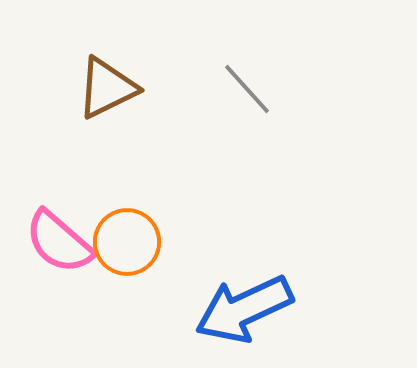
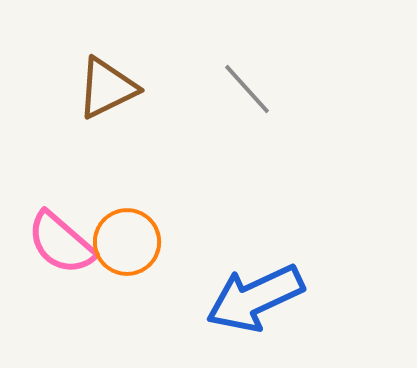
pink semicircle: moved 2 px right, 1 px down
blue arrow: moved 11 px right, 11 px up
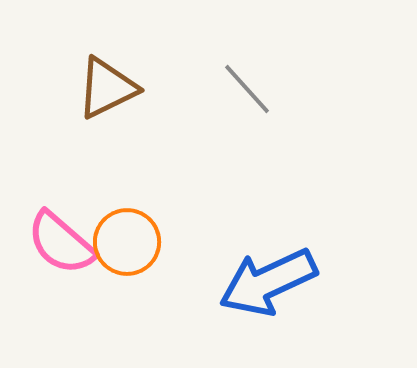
blue arrow: moved 13 px right, 16 px up
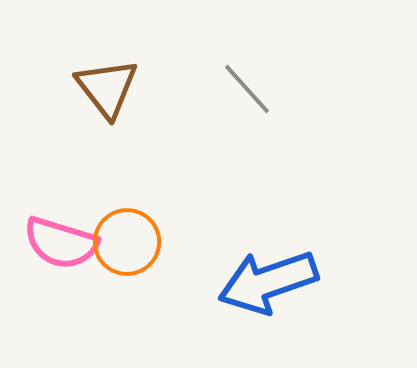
brown triangle: rotated 42 degrees counterclockwise
pink semicircle: rotated 24 degrees counterclockwise
blue arrow: rotated 6 degrees clockwise
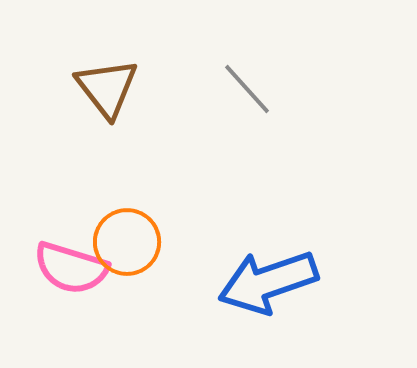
pink semicircle: moved 10 px right, 25 px down
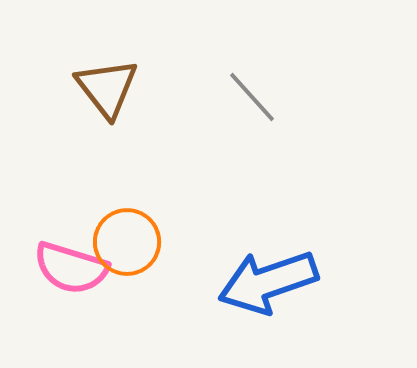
gray line: moved 5 px right, 8 px down
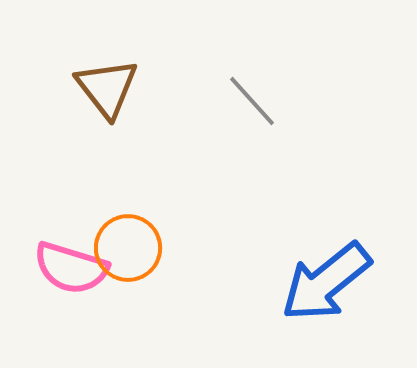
gray line: moved 4 px down
orange circle: moved 1 px right, 6 px down
blue arrow: moved 58 px right; rotated 20 degrees counterclockwise
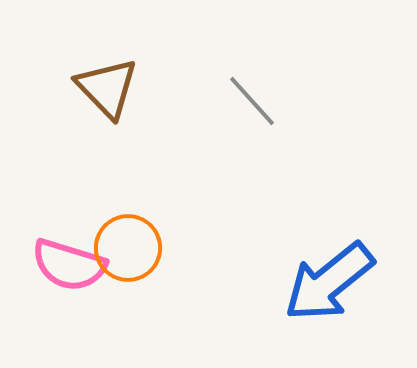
brown triangle: rotated 6 degrees counterclockwise
pink semicircle: moved 2 px left, 3 px up
blue arrow: moved 3 px right
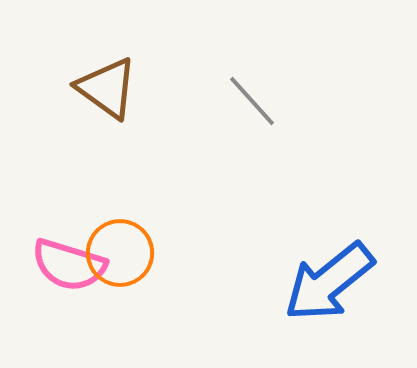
brown triangle: rotated 10 degrees counterclockwise
orange circle: moved 8 px left, 5 px down
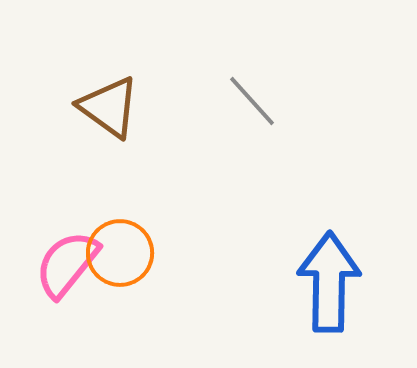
brown triangle: moved 2 px right, 19 px down
pink semicircle: moved 2 px left, 1 px up; rotated 112 degrees clockwise
blue arrow: rotated 130 degrees clockwise
